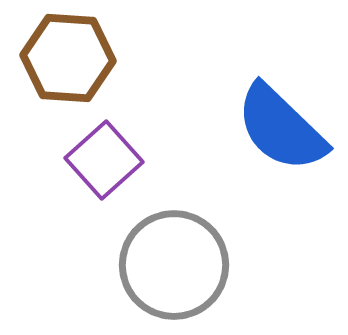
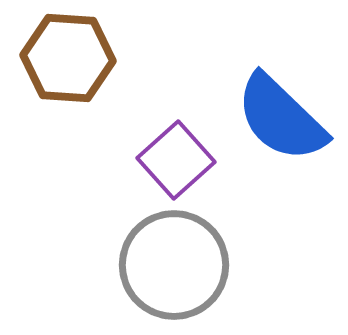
blue semicircle: moved 10 px up
purple square: moved 72 px right
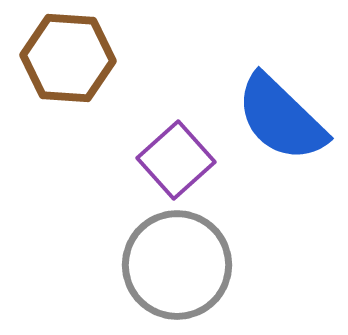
gray circle: moved 3 px right
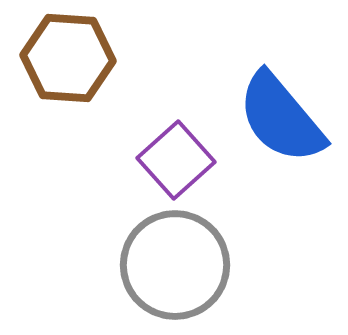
blue semicircle: rotated 6 degrees clockwise
gray circle: moved 2 px left
